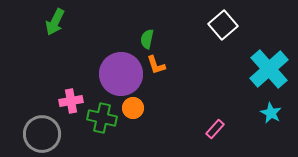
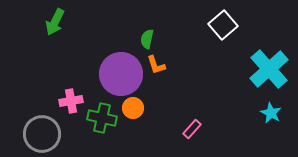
pink rectangle: moved 23 px left
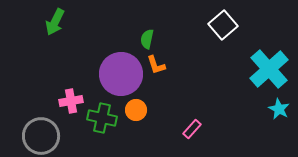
orange circle: moved 3 px right, 2 px down
cyan star: moved 8 px right, 4 px up
gray circle: moved 1 px left, 2 px down
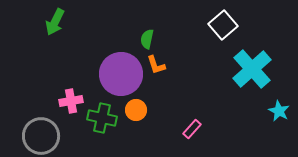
cyan cross: moved 17 px left
cyan star: moved 2 px down
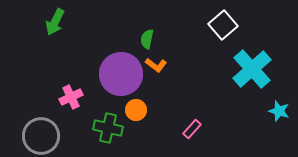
orange L-shape: rotated 35 degrees counterclockwise
pink cross: moved 4 px up; rotated 15 degrees counterclockwise
cyan star: rotated 10 degrees counterclockwise
green cross: moved 6 px right, 10 px down
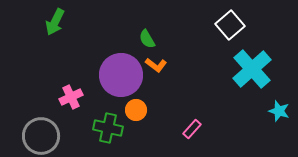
white square: moved 7 px right
green semicircle: rotated 42 degrees counterclockwise
purple circle: moved 1 px down
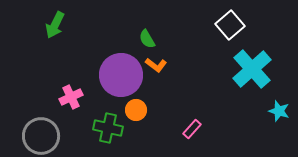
green arrow: moved 3 px down
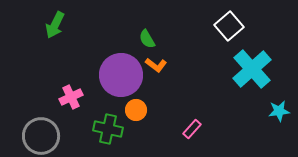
white square: moved 1 px left, 1 px down
cyan star: rotated 25 degrees counterclockwise
green cross: moved 1 px down
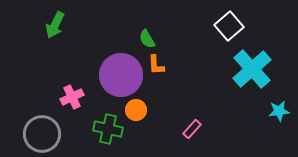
orange L-shape: rotated 50 degrees clockwise
pink cross: moved 1 px right
gray circle: moved 1 px right, 2 px up
